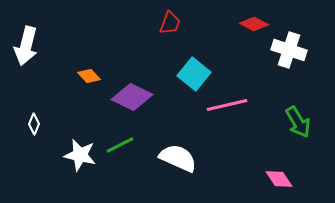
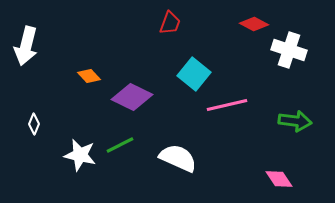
green arrow: moved 3 px left, 1 px up; rotated 52 degrees counterclockwise
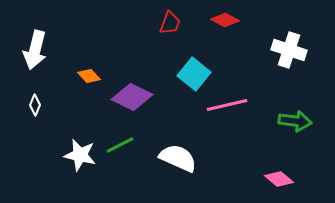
red diamond: moved 29 px left, 4 px up
white arrow: moved 9 px right, 4 px down
white diamond: moved 1 px right, 19 px up
pink diamond: rotated 16 degrees counterclockwise
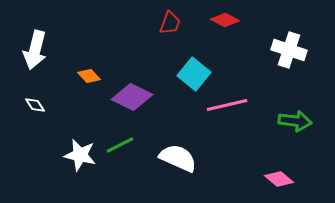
white diamond: rotated 55 degrees counterclockwise
